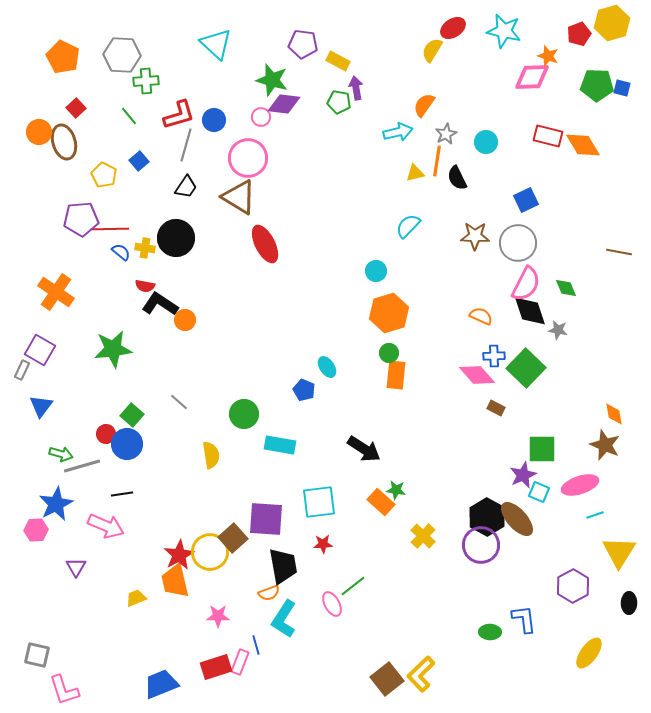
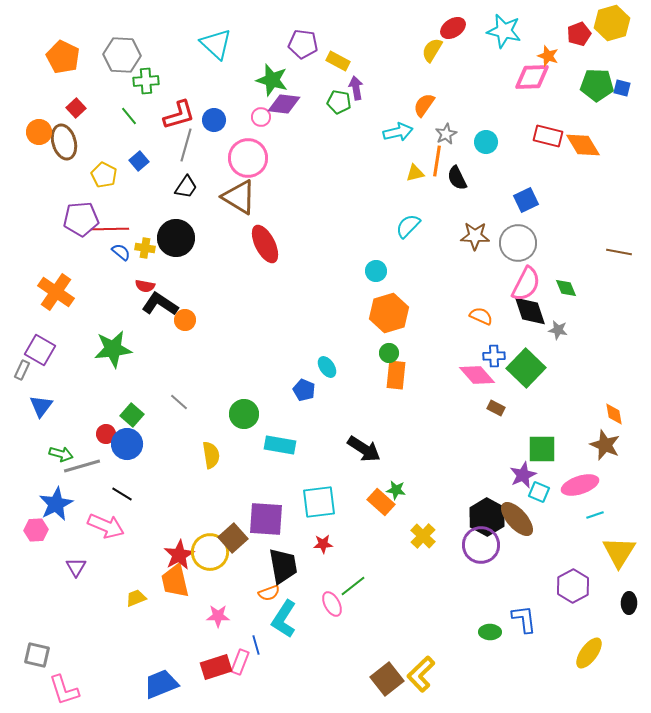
black line at (122, 494): rotated 40 degrees clockwise
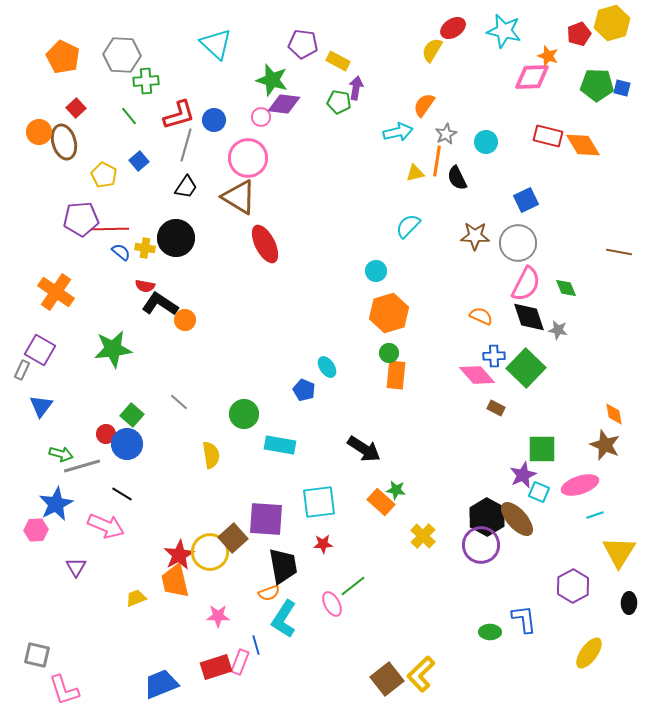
purple arrow at (356, 88): rotated 20 degrees clockwise
black diamond at (530, 311): moved 1 px left, 6 px down
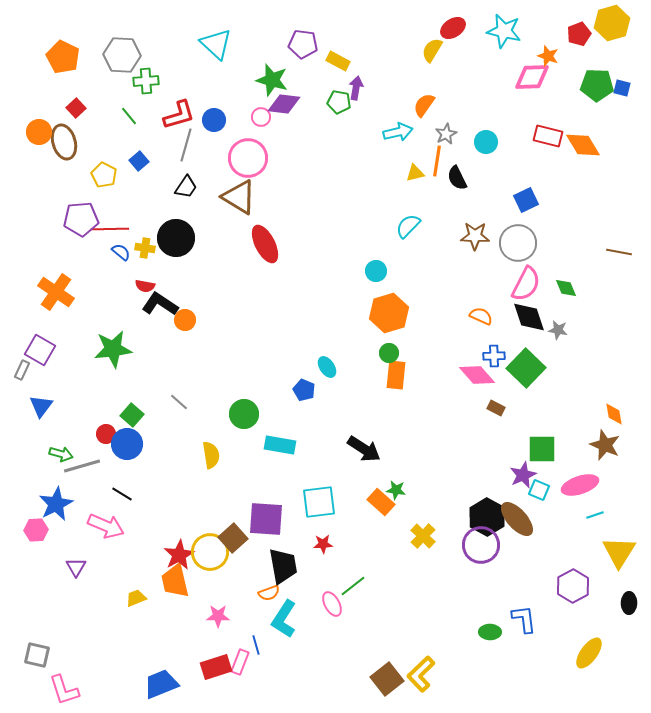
cyan square at (539, 492): moved 2 px up
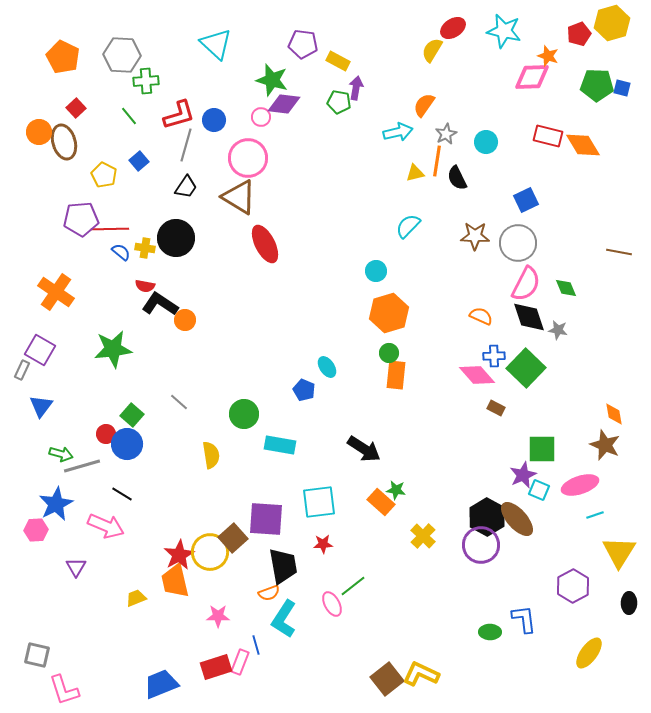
yellow L-shape at (421, 674): rotated 69 degrees clockwise
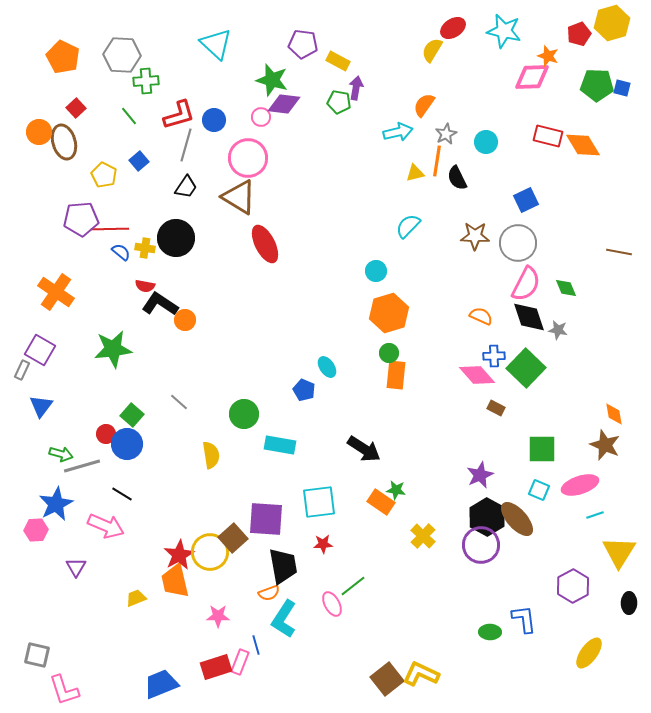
purple star at (523, 475): moved 43 px left
orange rectangle at (381, 502): rotated 8 degrees counterclockwise
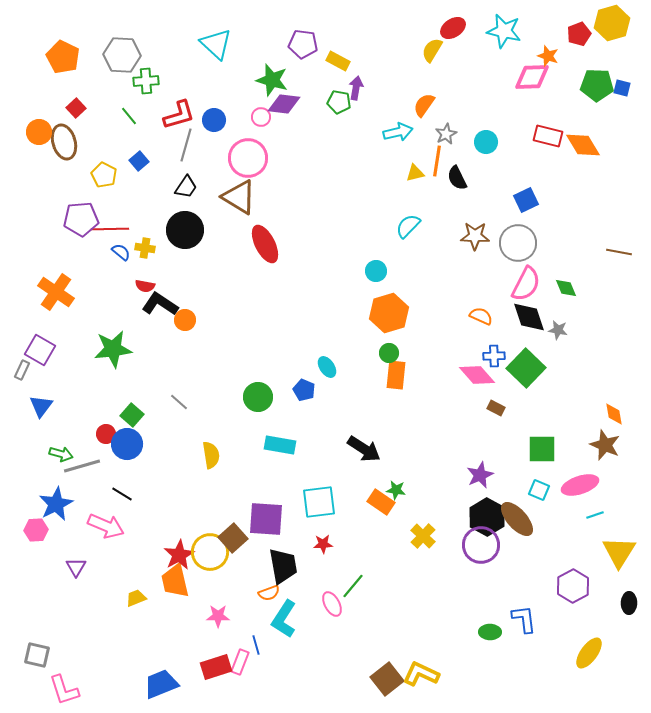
black circle at (176, 238): moved 9 px right, 8 px up
green circle at (244, 414): moved 14 px right, 17 px up
green line at (353, 586): rotated 12 degrees counterclockwise
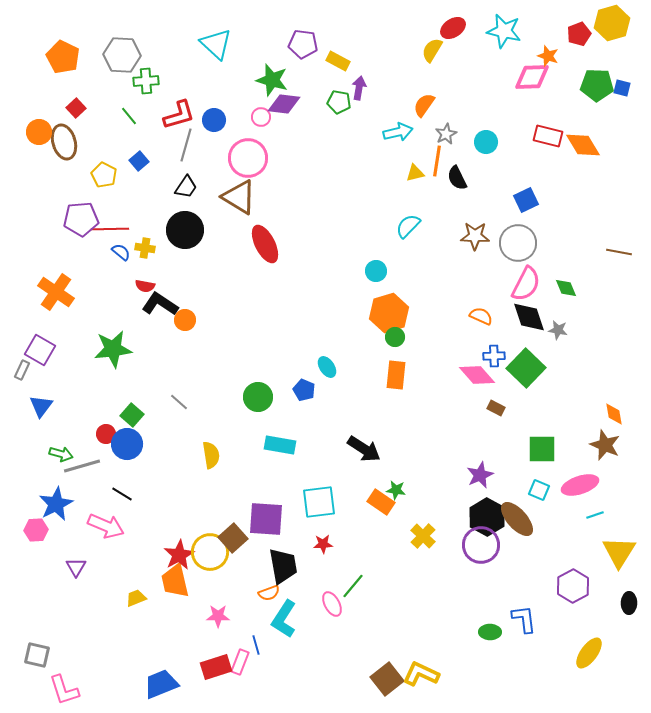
purple arrow at (356, 88): moved 3 px right
green circle at (389, 353): moved 6 px right, 16 px up
